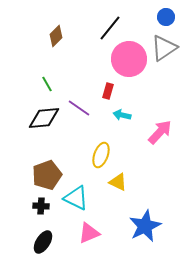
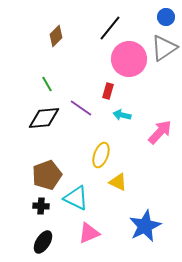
purple line: moved 2 px right
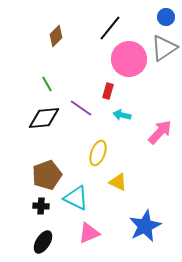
yellow ellipse: moved 3 px left, 2 px up
